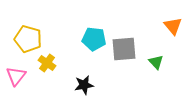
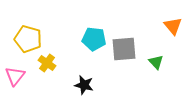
pink triangle: moved 1 px left
black star: rotated 24 degrees clockwise
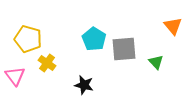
cyan pentagon: rotated 25 degrees clockwise
pink triangle: rotated 15 degrees counterclockwise
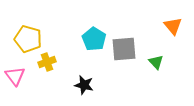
yellow cross: moved 1 px up; rotated 36 degrees clockwise
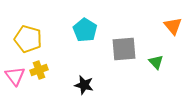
cyan pentagon: moved 9 px left, 9 px up
yellow cross: moved 8 px left, 8 px down
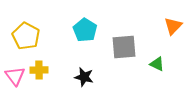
orange triangle: rotated 24 degrees clockwise
yellow pentagon: moved 2 px left, 3 px up; rotated 12 degrees clockwise
gray square: moved 2 px up
green triangle: moved 1 px right, 2 px down; rotated 21 degrees counterclockwise
yellow cross: rotated 18 degrees clockwise
black star: moved 8 px up
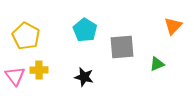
gray square: moved 2 px left
green triangle: rotated 49 degrees counterclockwise
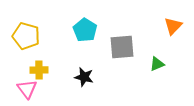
yellow pentagon: rotated 12 degrees counterclockwise
pink triangle: moved 12 px right, 13 px down
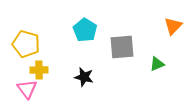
yellow pentagon: moved 8 px down
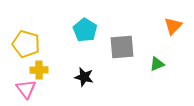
pink triangle: moved 1 px left
